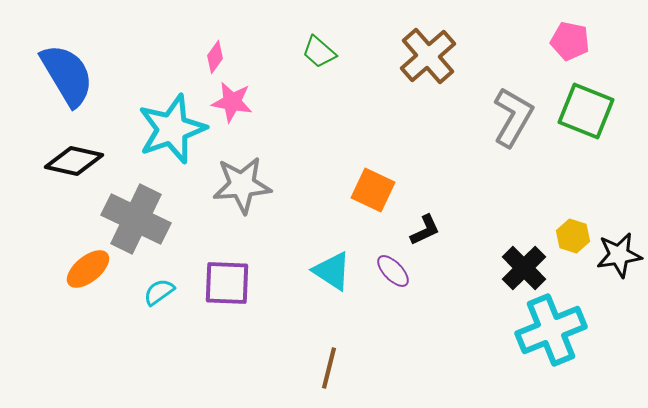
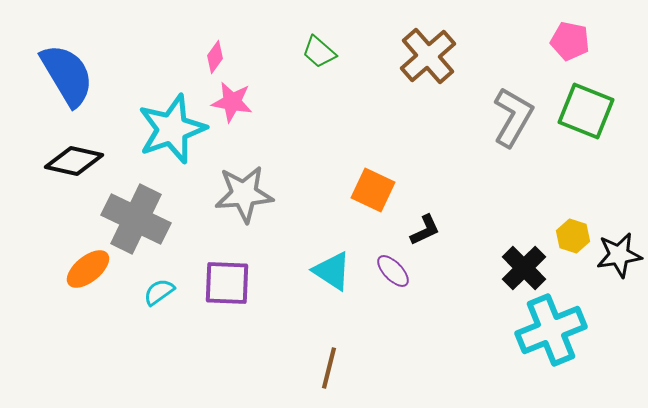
gray star: moved 2 px right, 9 px down
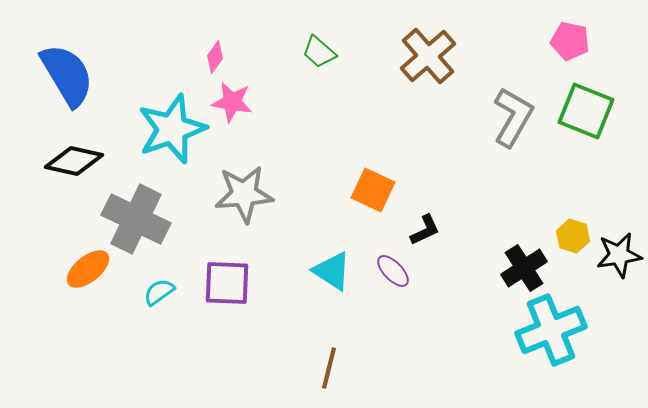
black cross: rotated 12 degrees clockwise
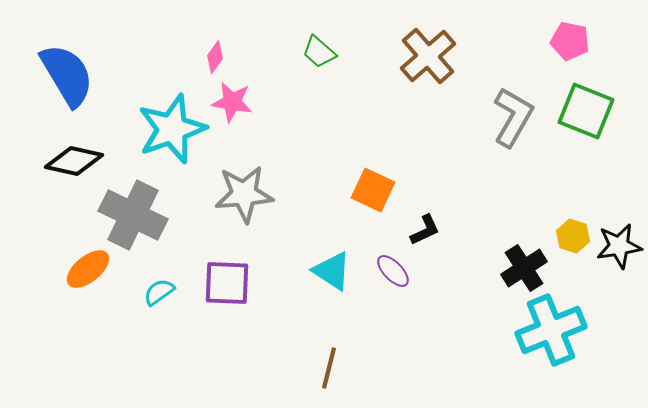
gray cross: moved 3 px left, 4 px up
black star: moved 9 px up
